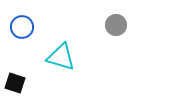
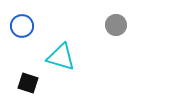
blue circle: moved 1 px up
black square: moved 13 px right
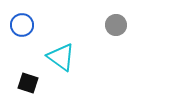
blue circle: moved 1 px up
cyan triangle: rotated 20 degrees clockwise
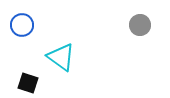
gray circle: moved 24 px right
